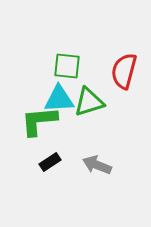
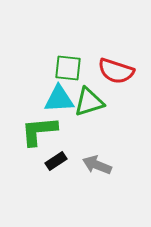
green square: moved 1 px right, 2 px down
red semicircle: moved 8 px left; rotated 87 degrees counterclockwise
green L-shape: moved 10 px down
black rectangle: moved 6 px right, 1 px up
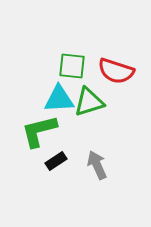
green square: moved 4 px right, 2 px up
green L-shape: rotated 9 degrees counterclockwise
gray arrow: rotated 44 degrees clockwise
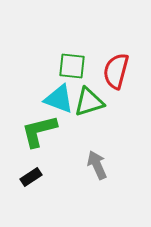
red semicircle: rotated 87 degrees clockwise
cyan triangle: rotated 24 degrees clockwise
black rectangle: moved 25 px left, 16 px down
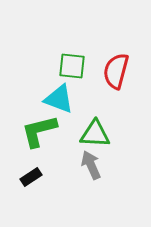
green triangle: moved 6 px right, 32 px down; rotated 20 degrees clockwise
gray arrow: moved 6 px left
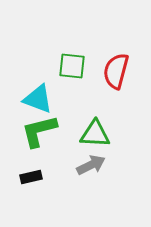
cyan triangle: moved 21 px left
gray arrow: rotated 88 degrees clockwise
black rectangle: rotated 20 degrees clockwise
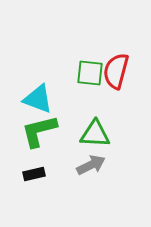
green square: moved 18 px right, 7 px down
black rectangle: moved 3 px right, 3 px up
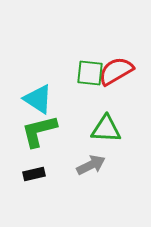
red semicircle: rotated 45 degrees clockwise
cyan triangle: rotated 12 degrees clockwise
green triangle: moved 11 px right, 5 px up
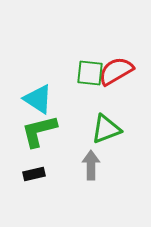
green triangle: rotated 24 degrees counterclockwise
gray arrow: rotated 64 degrees counterclockwise
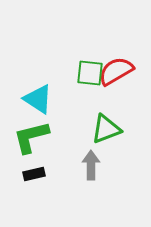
green L-shape: moved 8 px left, 6 px down
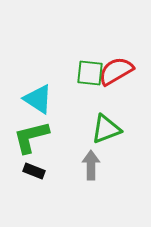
black rectangle: moved 3 px up; rotated 35 degrees clockwise
